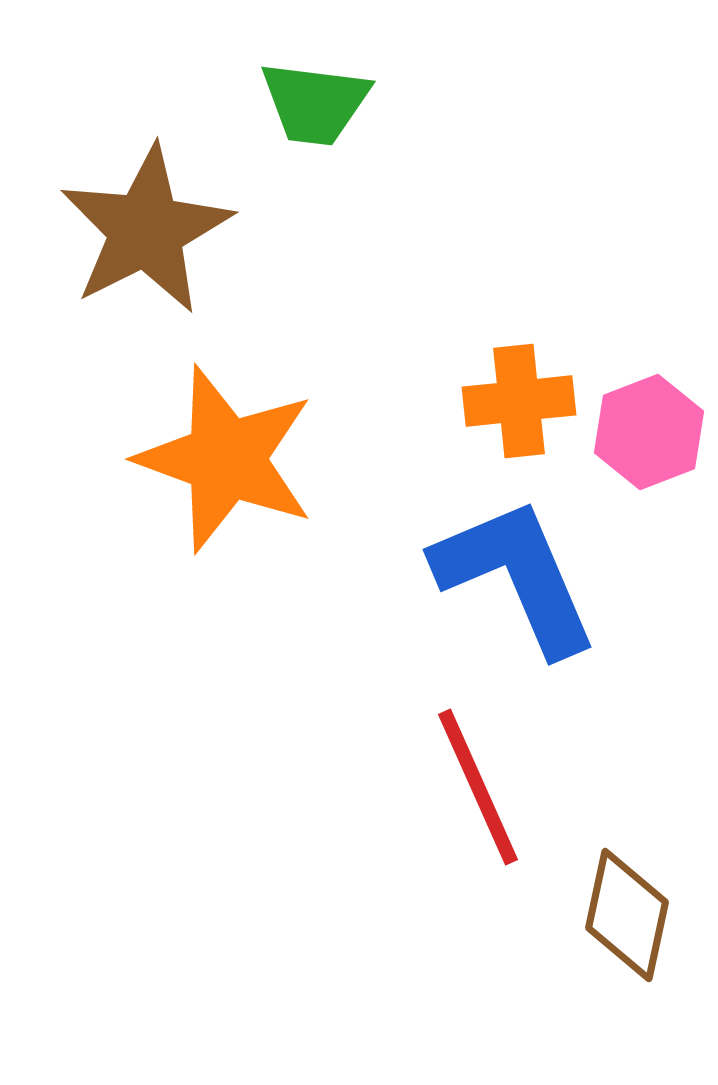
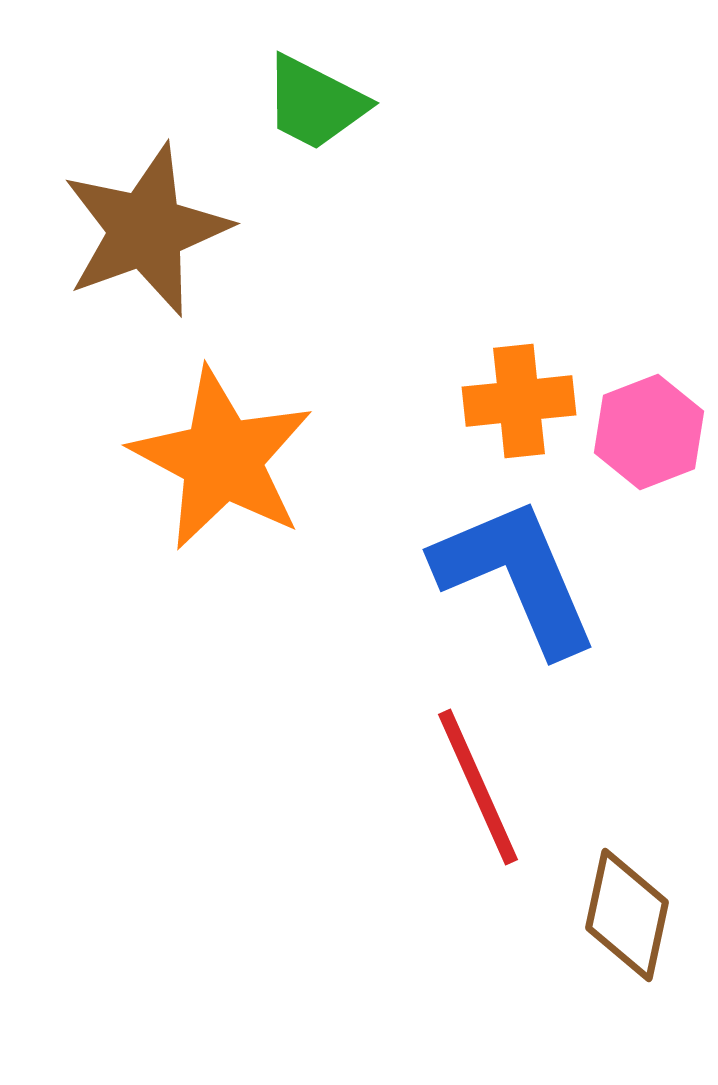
green trapezoid: rotated 20 degrees clockwise
brown star: rotated 7 degrees clockwise
orange star: moved 4 px left; rotated 8 degrees clockwise
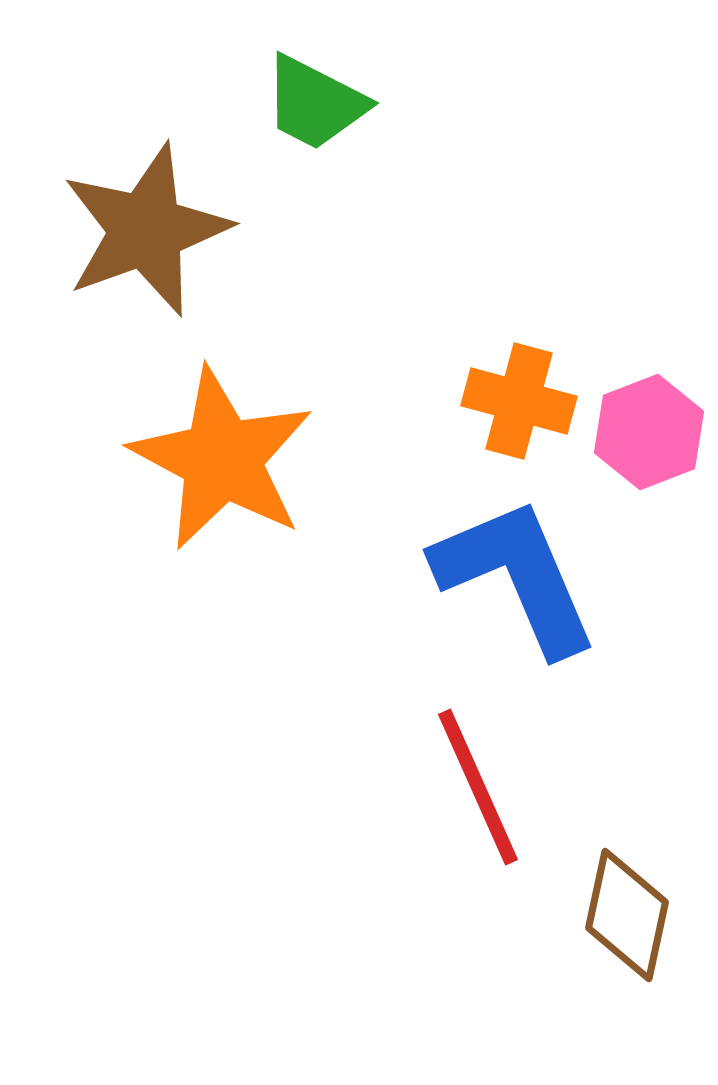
orange cross: rotated 21 degrees clockwise
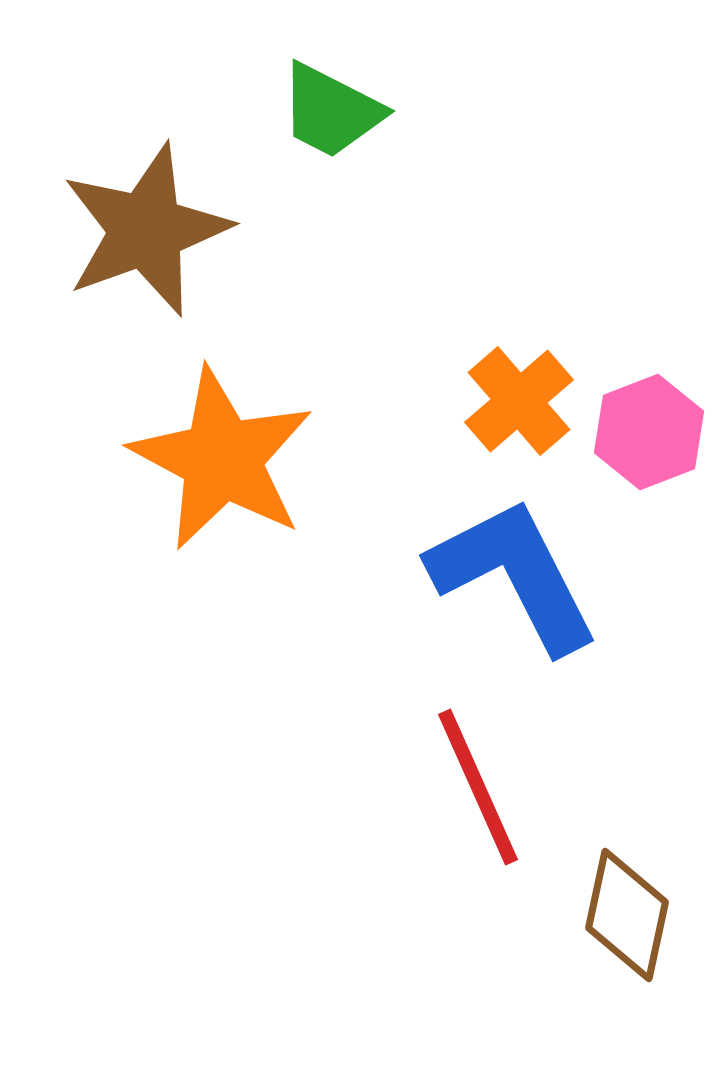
green trapezoid: moved 16 px right, 8 px down
orange cross: rotated 34 degrees clockwise
blue L-shape: moved 2 px left, 1 px up; rotated 4 degrees counterclockwise
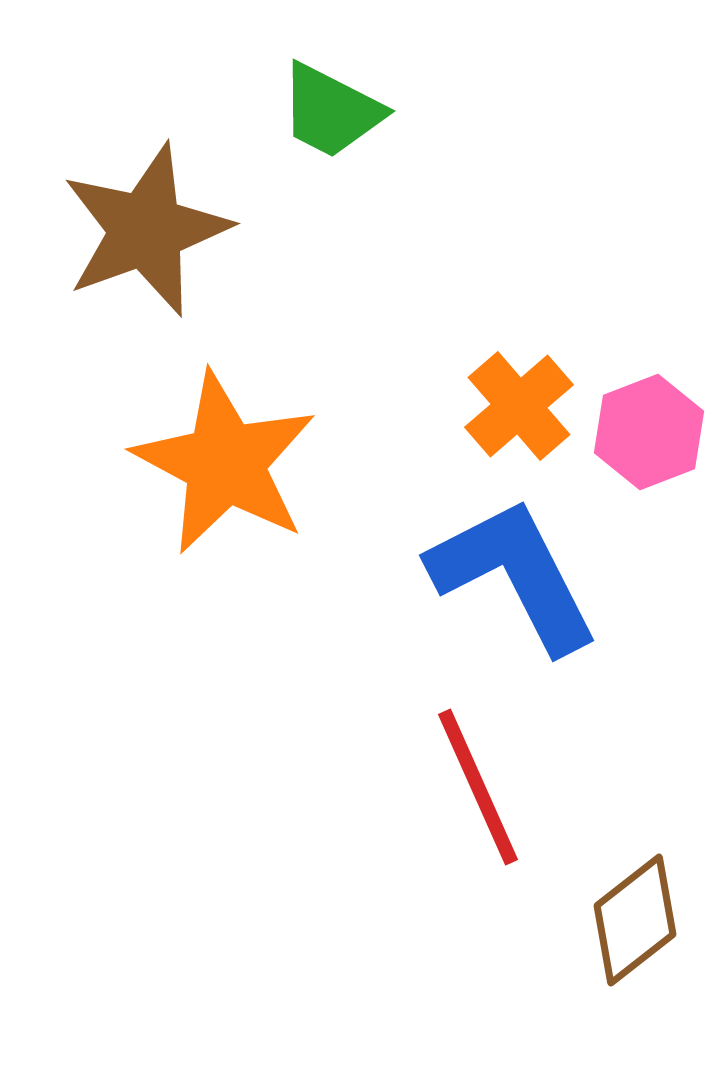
orange cross: moved 5 px down
orange star: moved 3 px right, 4 px down
brown diamond: moved 8 px right, 5 px down; rotated 40 degrees clockwise
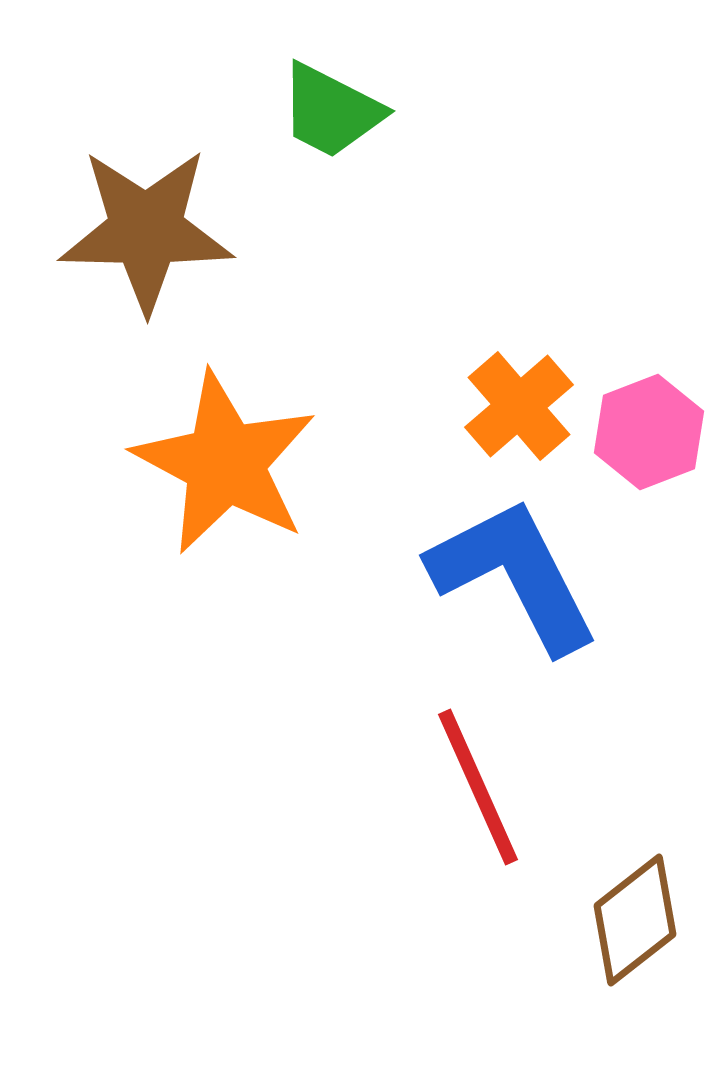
brown star: rotated 21 degrees clockwise
